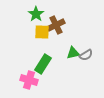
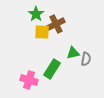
brown cross: moved 1 px up
gray semicircle: moved 4 px down; rotated 48 degrees counterclockwise
green rectangle: moved 9 px right, 5 px down
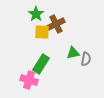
green rectangle: moved 11 px left, 5 px up
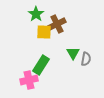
brown cross: moved 1 px right
yellow square: moved 2 px right
green triangle: rotated 48 degrees counterclockwise
green rectangle: moved 1 px down
pink cross: rotated 30 degrees counterclockwise
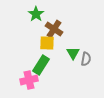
brown cross: moved 3 px left, 5 px down; rotated 30 degrees counterclockwise
yellow square: moved 3 px right, 11 px down
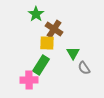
gray semicircle: moved 2 px left, 9 px down; rotated 136 degrees clockwise
pink cross: rotated 12 degrees clockwise
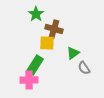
brown cross: rotated 18 degrees counterclockwise
green triangle: rotated 24 degrees clockwise
green rectangle: moved 6 px left
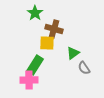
green star: moved 1 px left, 1 px up
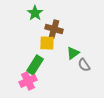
gray semicircle: moved 3 px up
pink cross: moved 1 px left, 1 px down; rotated 24 degrees counterclockwise
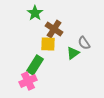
brown cross: rotated 18 degrees clockwise
yellow square: moved 1 px right, 1 px down
gray semicircle: moved 22 px up
